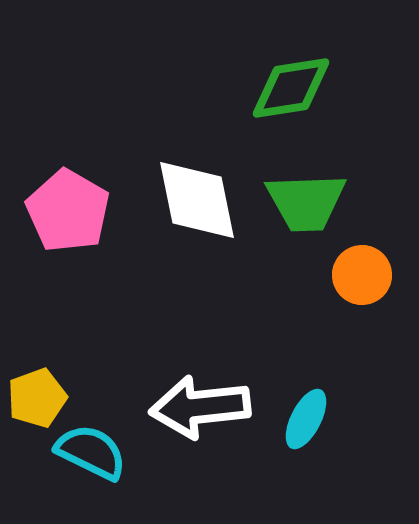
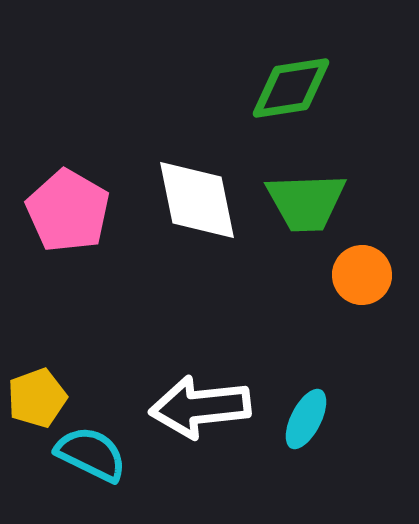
cyan semicircle: moved 2 px down
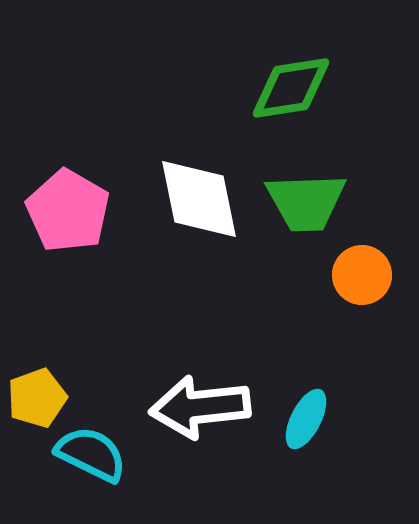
white diamond: moved 2 px right, 1 px up
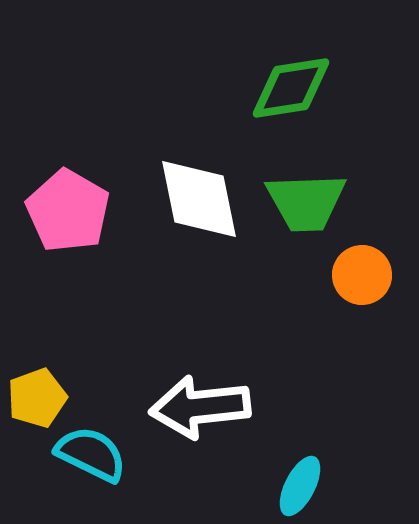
cyan ellipse: moved 6 px left, 67 px down
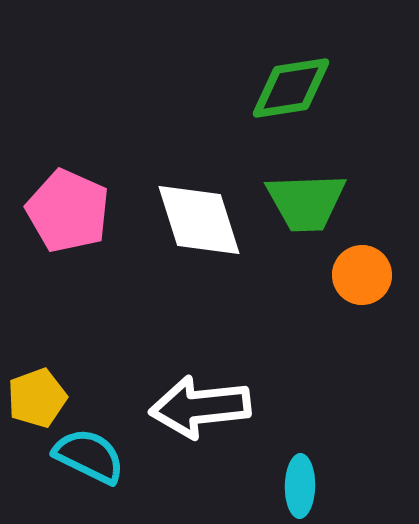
white diamond: moved 21 px down; rotated 6 degrees counterclockwise
pink pentagon: rotated 6 degrees counterclockwise
cyan semicircle: moved 2 px left, 2 px down
cyan ellipse: rotated 26 degrees counterclockwise
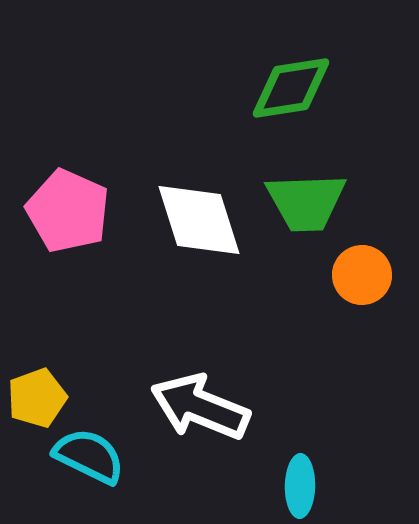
white arrow: rotated 28 degrees clockwise
